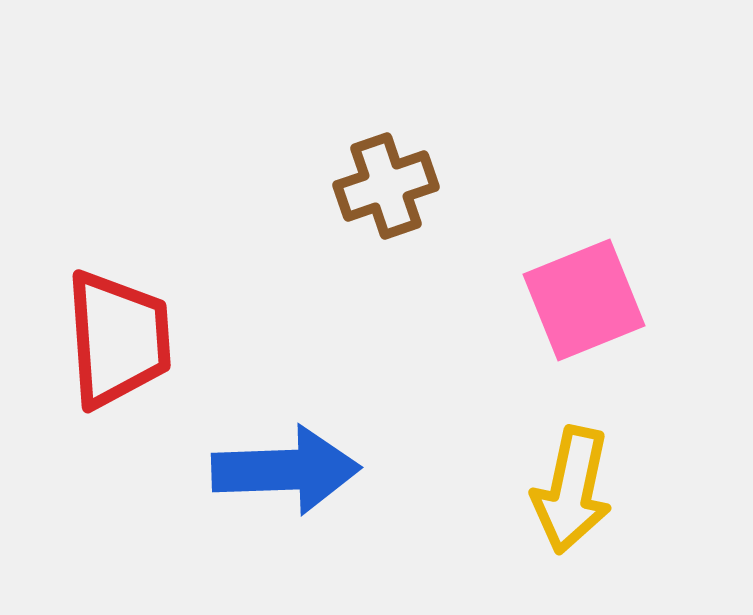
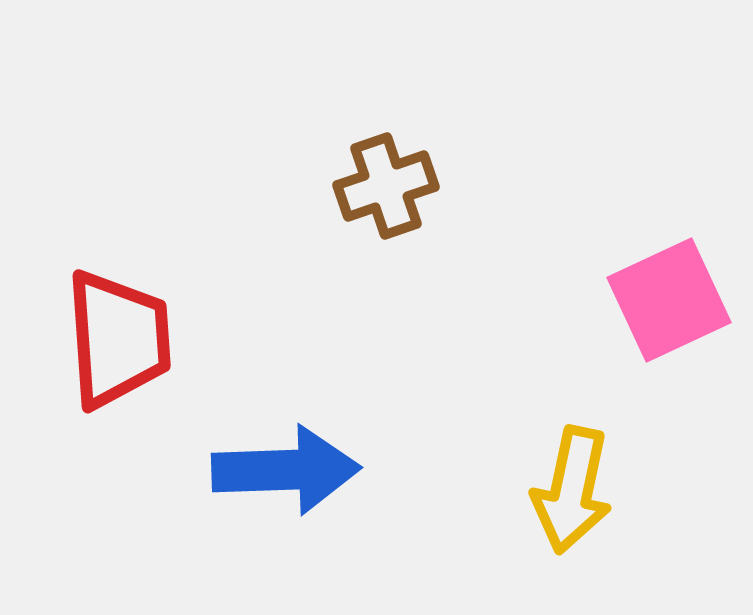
pink square: moved 85 px right; rotated 3 degrees counterclockwise
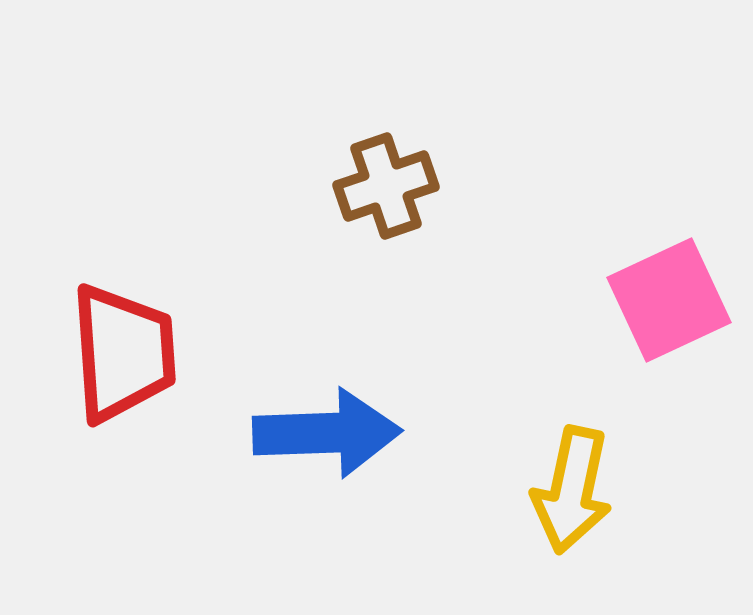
red trapezoid: moved 5 px right, 14 px down
blue arrow: moved 41 px right, 37 px up
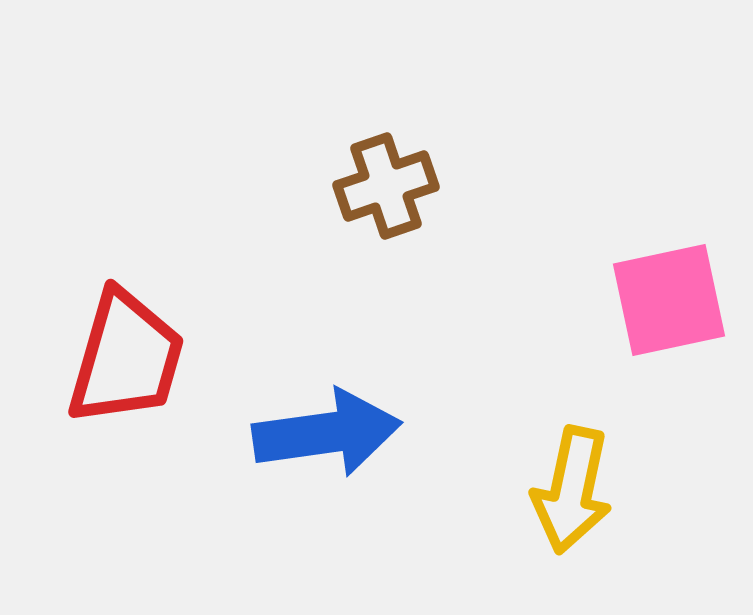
pink square: rotated 13 degrees clockwise
red trapezoid: moved 3 px right, 5 px down; rotated 20 degrees clockwise
blue arrow: rotated 6 degrees counterclockwise
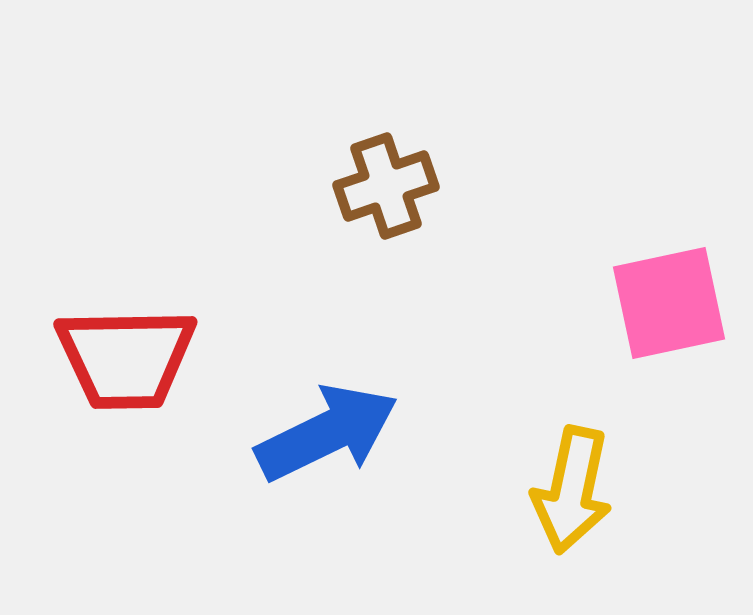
pink square: moved 3 px down
red trapezoid: rotated 73 degrees clockwise
blue arrow: rotated 18 degrees counterclockwise
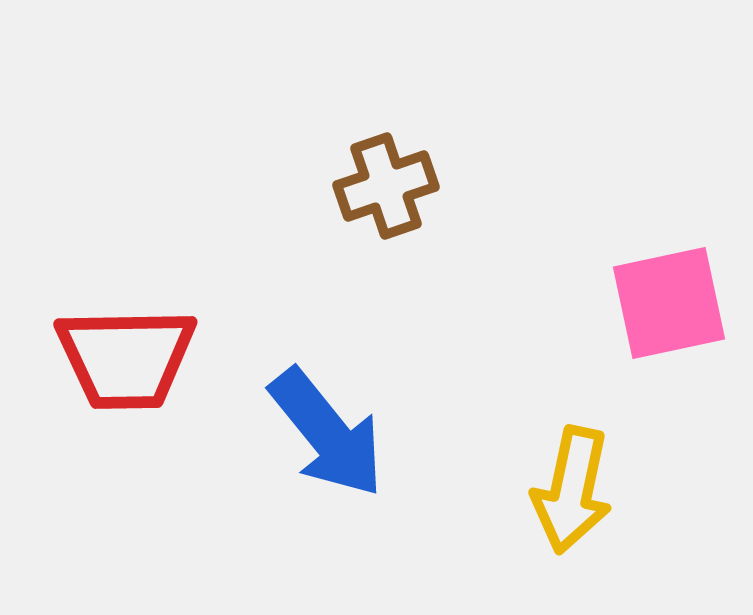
blue arrow: rotated 77 degrees clockwise
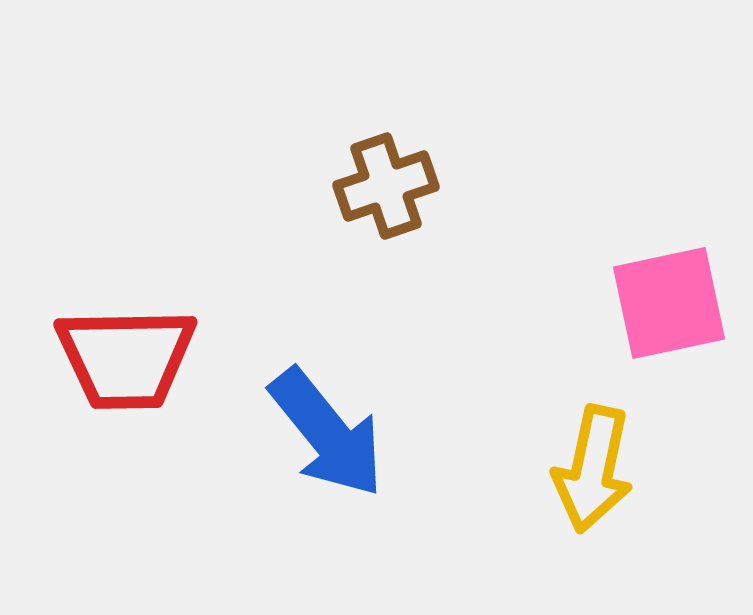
yellow arrow: moved 21 px right, 21 px up
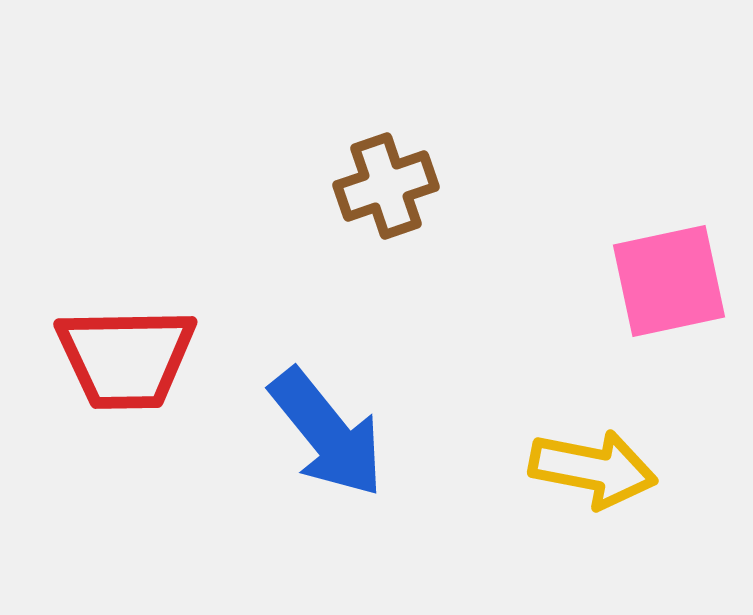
pink square: moved 22 px up
yellow arrow: rotated 91 degrees counterclockwise
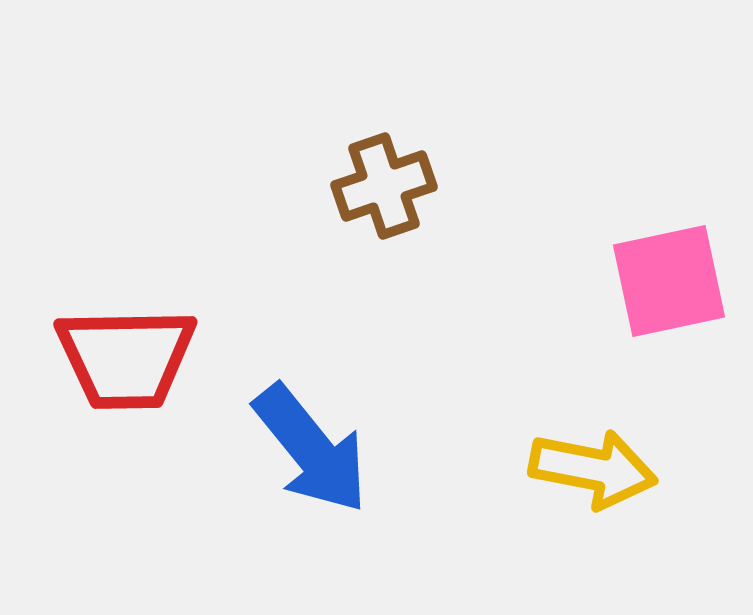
brown cross: moved 2 px left
blue arrow: moved 16 px left, 16 px down
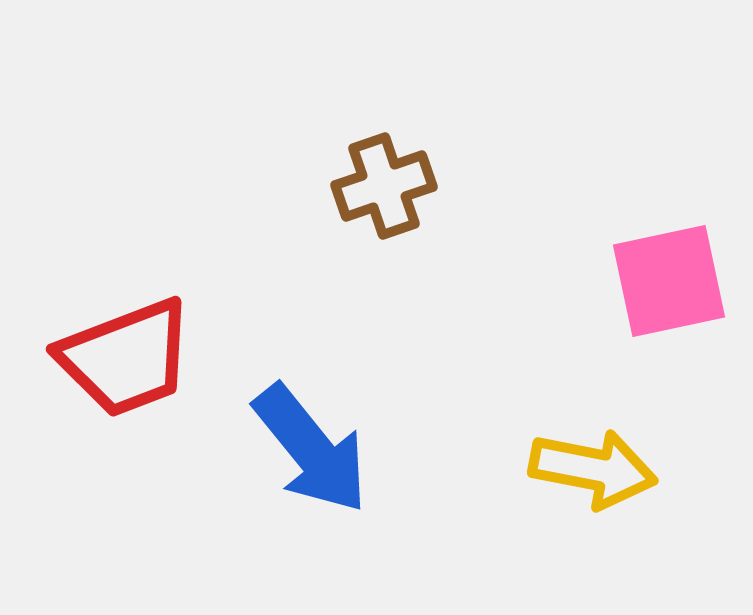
red trapezoid: rotated 20 degrees counterclockwise
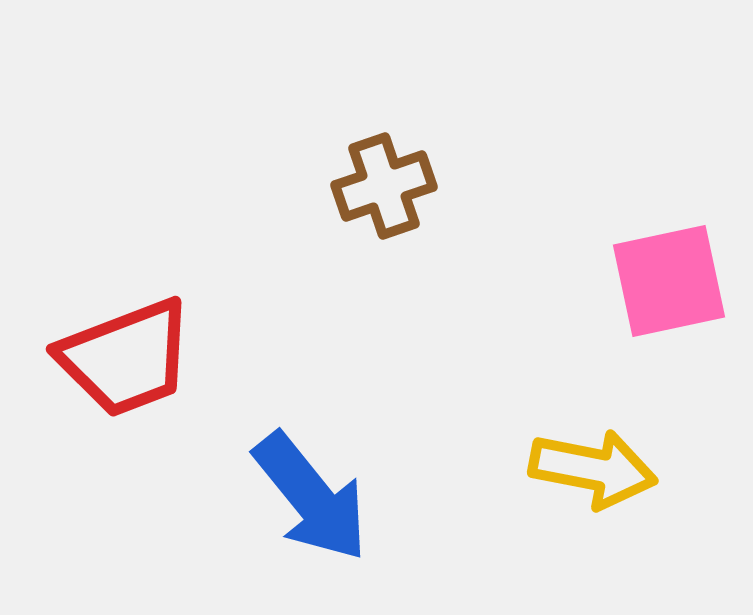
blue arrow: moved 48 px down
